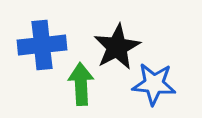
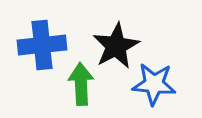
black star: moved 1 px left, 1 px up
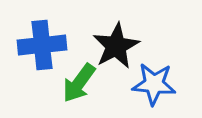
green arrow: moved 2 px left, 1 px up; rotated 141 degrees counterclockwise
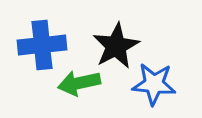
green arrow: rotated 42 degrees clockwise
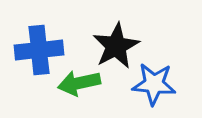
blue cross: moved 3 px left, 5 px down
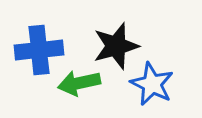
black star: rotated 12 degrees clockwise
blue star: moved 2 px left; rotated 21 degrees clockwise
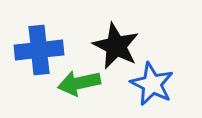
black star: rotated 30 degrees counterclockwise
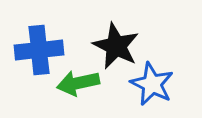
green arrow: moved 1 px left
